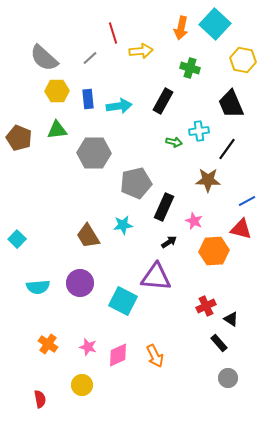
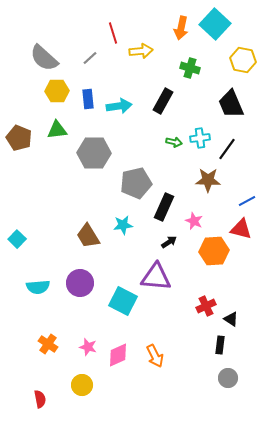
cyan cross at (199, 131): moved 1 px right, 7 px down
black rectangle at (219, 343): moved 1 px right, 2 px down; rotated 48 degrees clockwise
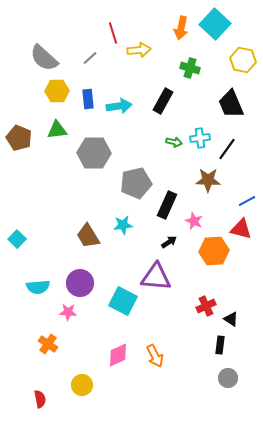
yellow arrow at (141, 51): moved 2 px left, 1 px up
black rectangle at (164, 207): moved 3 px right, 2 px up
pink star at (88, 347): moved 20 px left, 35 px up; rotated 12 degrees counterclockwise
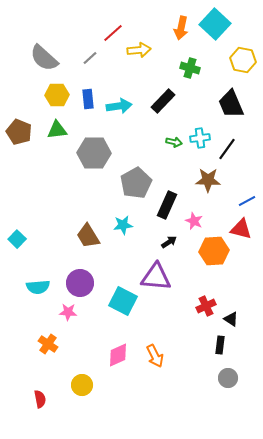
red line at (113, 33): rotated 65 degrees clockwise
yellow hexagon at (57, 91): moved 4 px down
black rectangle at (163, 101): rotated 15 degrees clockwise
brown pentagon at (19, 138): moved 6 px up
gray pentagon at (136, 183): rotated 16 degrees counterclockwise
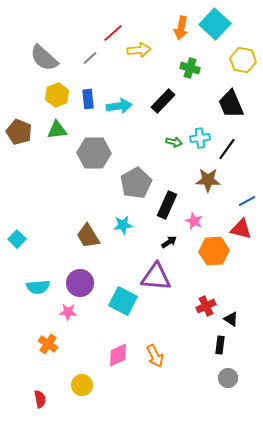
yellow hexagon at (57, 95): rotated 20 degrees counterclockwise
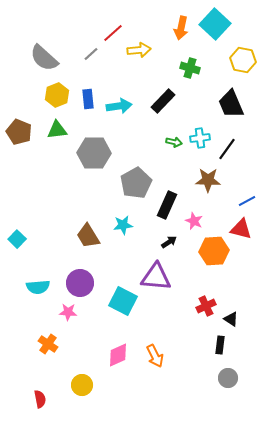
gray line at (90, 58): moved 1 px right, 4 px up
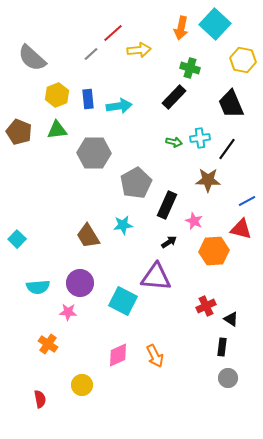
gray semicircle at (44, 58): moved 12 px left
black rectangle at (163, 101): moved 11 px right, 4 px up
black rectangle at (220, 345): moved 2 px right, 2 px down
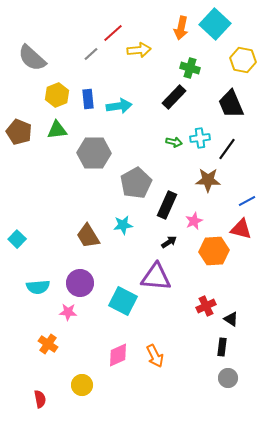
pink star at (194, 221): rotated 24 degrees clockwise
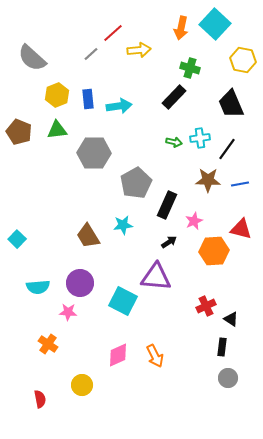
blue line at (247, 201): moved 7 px left, 17 px up; rotated 18 degrees clockwise
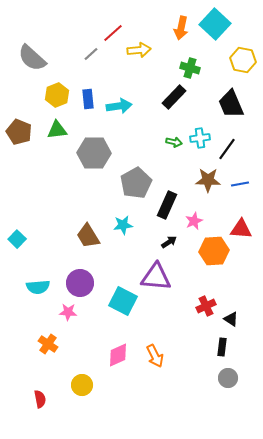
red triangle at (241, 229): rotated 10 degrees counterclockwise
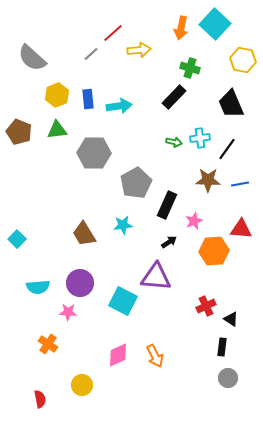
brown trapezoid at (88, 236): moved 4 px left, 2 px up
